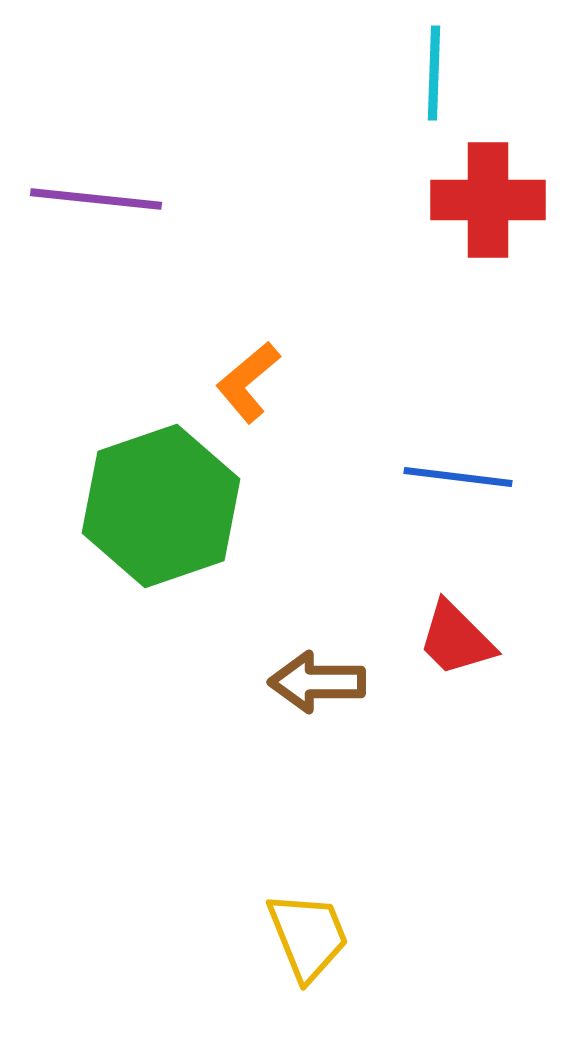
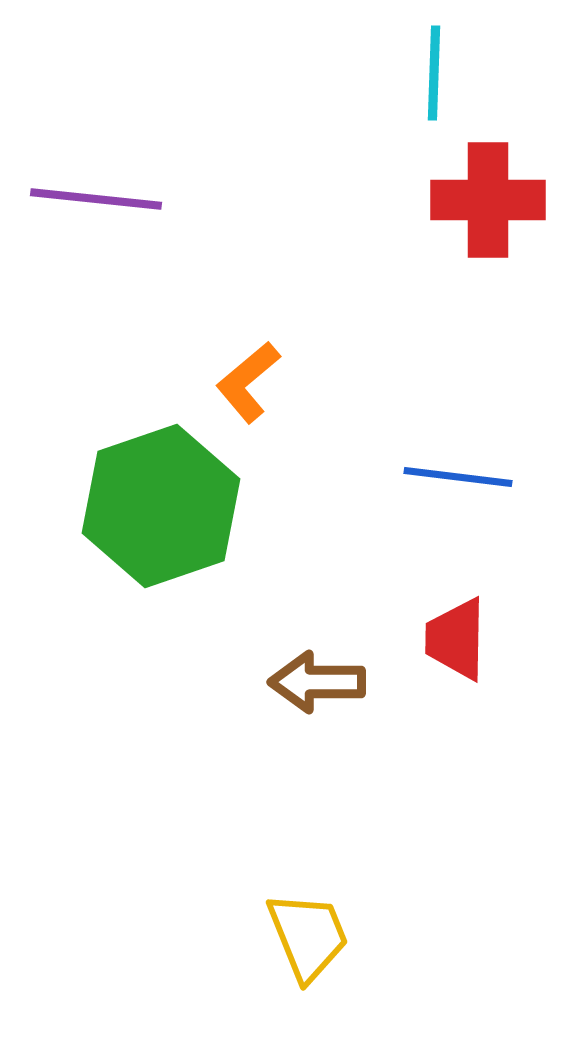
red trapezoid: rotated 46 degrees clockwise
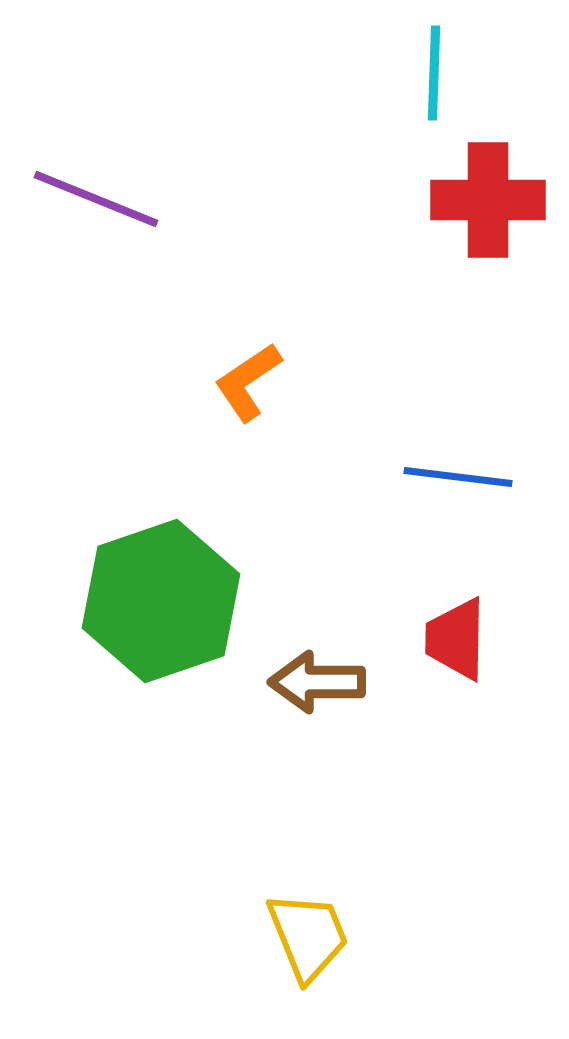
purple line: rotated 16 degrees clockwise
orange L-shape: rotated 6 degrees clockwise
green hexagon: moved 95 px down
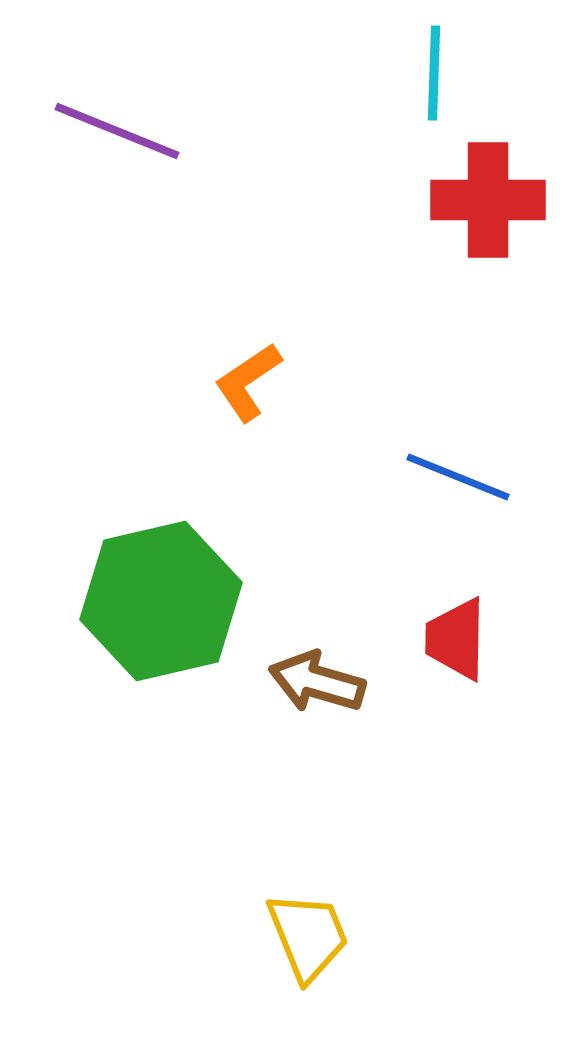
purple line: moved 21 px right, 68 px up
blue line: rotated 15 degrees clockwise
green hexagon: rotated 6 degrees clockwise
brown arrow: rotated 16 degrees clockwise
